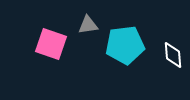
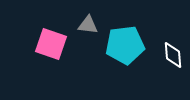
gray triangle: rotated 15 degrees clockwise
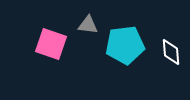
white diamond: moved 2 px left, 3 px up
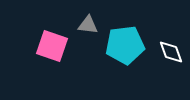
pink square: moved 1 px right, 2 px down
white diamond: rotated 16 degrees counterclockwise
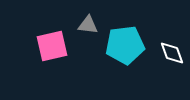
pink square: rotated 32 degrees counterclockwise
white diamond: moved 1 px right, 1 px down
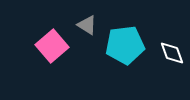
gray triangle: moved 1 px left; rotated 25 degrees clockwise
pink square: rotated 28 degrees counterclockwise
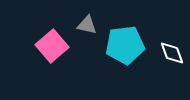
gray triangle: rotated 20 degrees counterclockwise
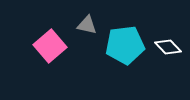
pink square: moved 2 px left
white diamond: moved 4 px left, 6 px up; rotated 24 degrees counterclockwise
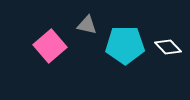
cyan pentagon: rotated 6 degrees clockwise
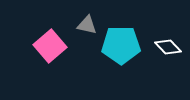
cyan pentagon: moved 4 px left
